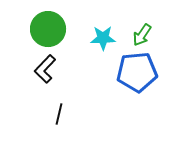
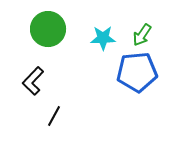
black L-shape: moved 12 px left, 12 px down
black line: moved 5 px left, 2 px down; rotated 15 degrees clockwise
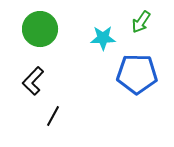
green circle: moved 8 px left
green arrow: moved 1 px left, 13 px up
blue pentagon: moved 2 px down; rotated 6 degrees clockwise
black line: moved 1 px left
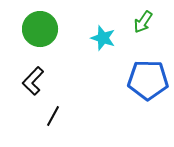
green arrow: moved 2 px right
cyan star: rotated 20 degrees clockwise
blue pentagon: moved 11 px right, 6 px down
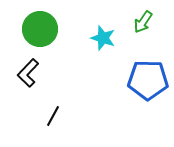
black L-shape: moved 5 px left, 8 px up
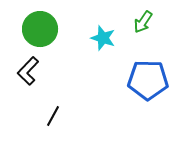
black L-shape: moved 2 px up
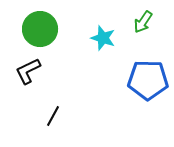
black L-shape: rotated 20 degrees clockwise
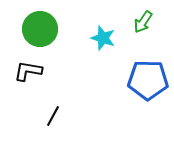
black L-shape: rotated 36 degrees clockwise
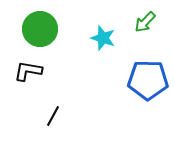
green arrow: moved 2 px right; rotated 10 degrees clockwise
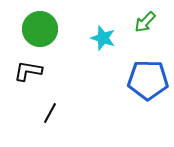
black line: moved 3 px left, 3 px up
